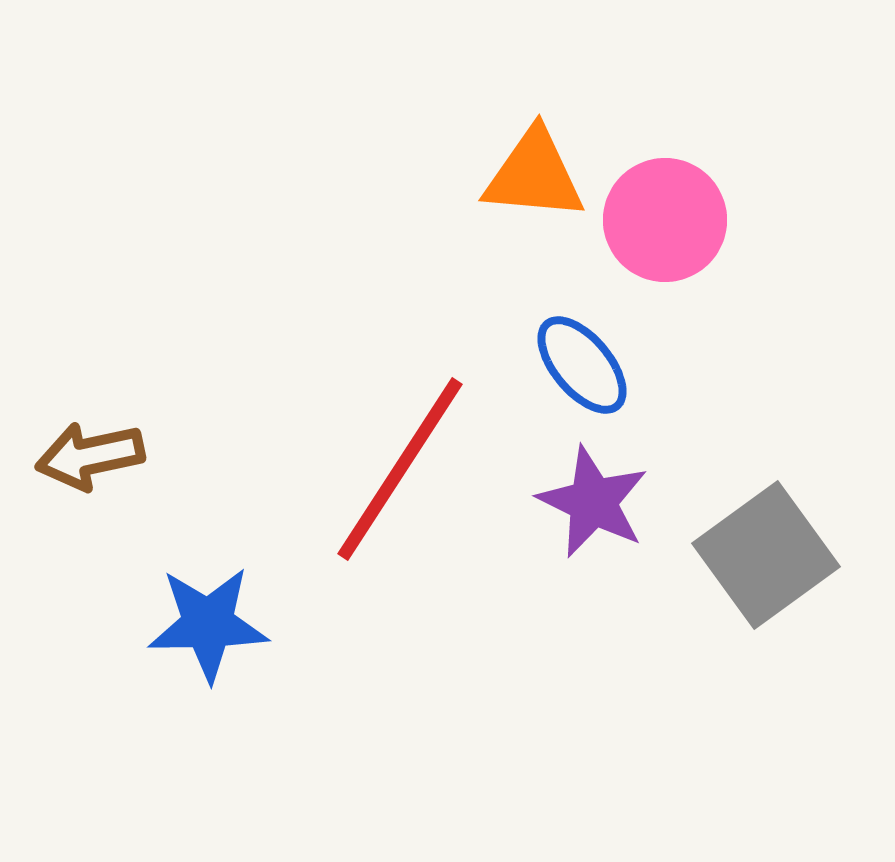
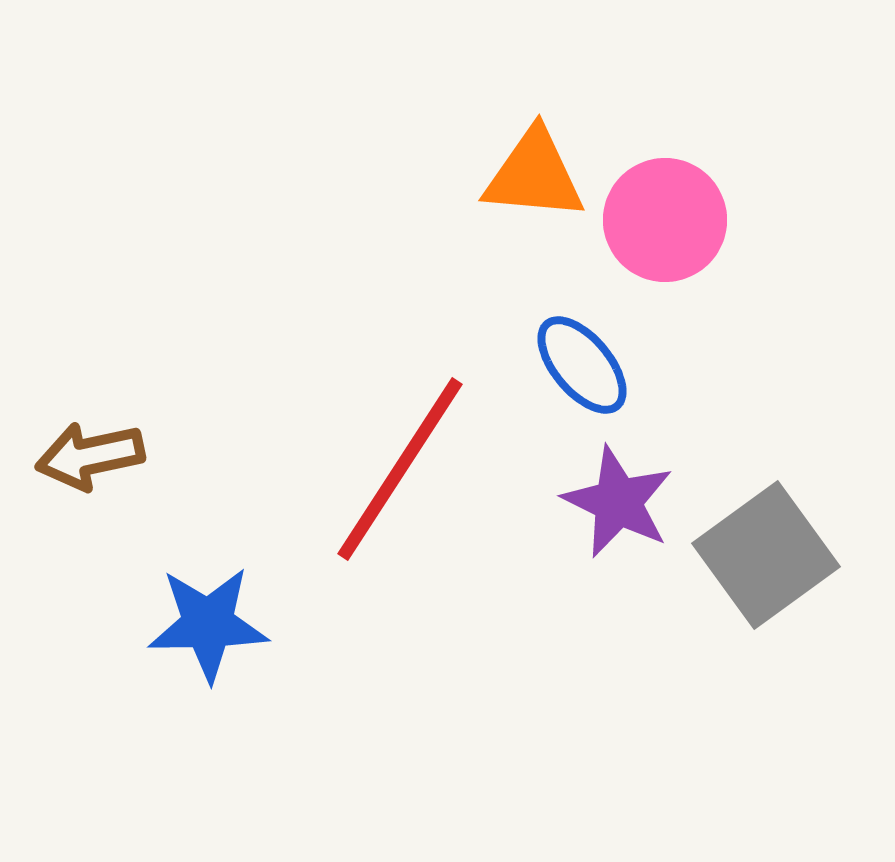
purple star: moved 25 px right
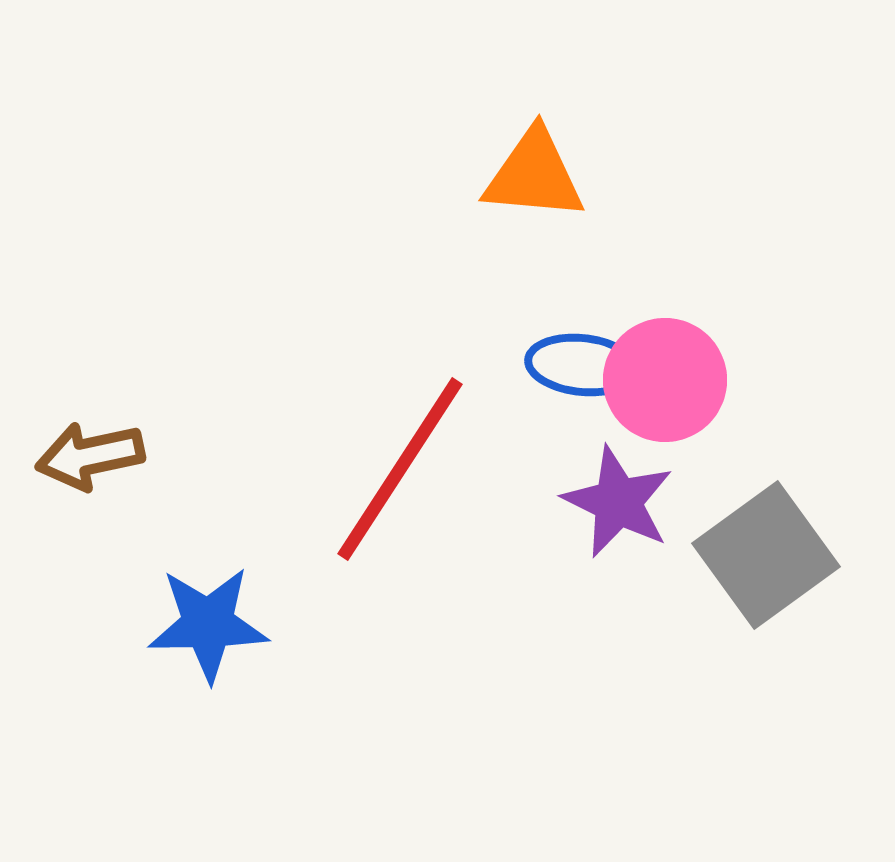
pink circle: moved 160 px down
blue ellipse: rotated 44 degrees counterclockwise
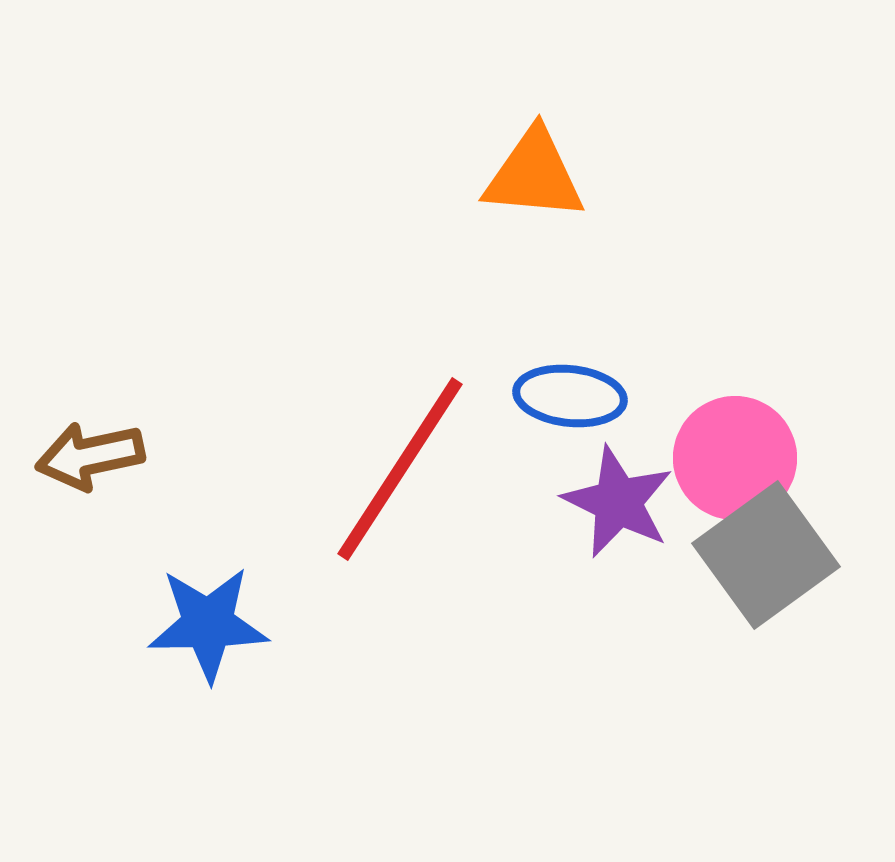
blue ellipse: moved 12 px left, 31 px down
pink circle: moved 70 px right, 78 px down
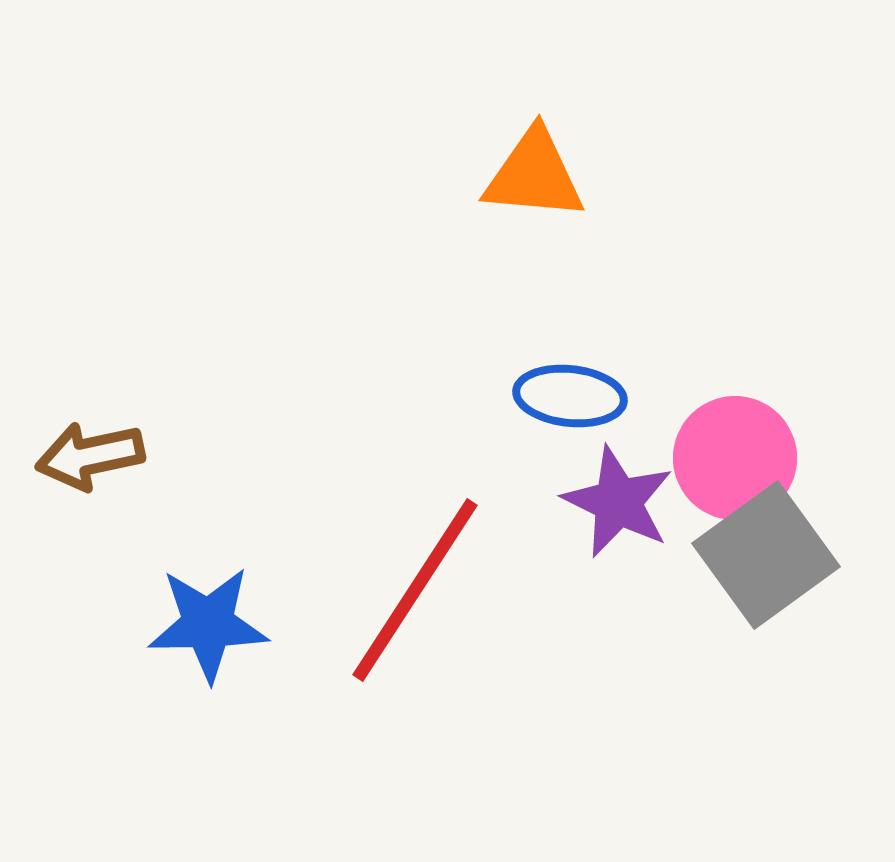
red line: moved 15 px right, 121 px down
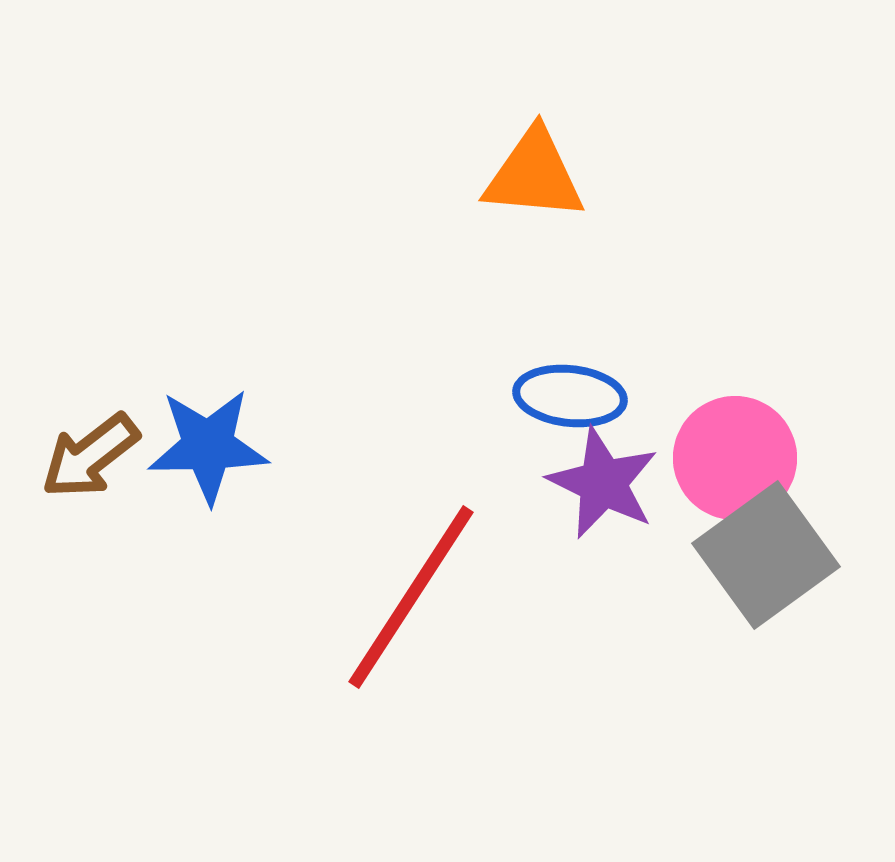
brown arrow: rotated 26 degrees counterclockwise
purple star: moved 15 px left, 19 px up
red line: moved 4 px left, 7 px down
blue star: moved 178 px up
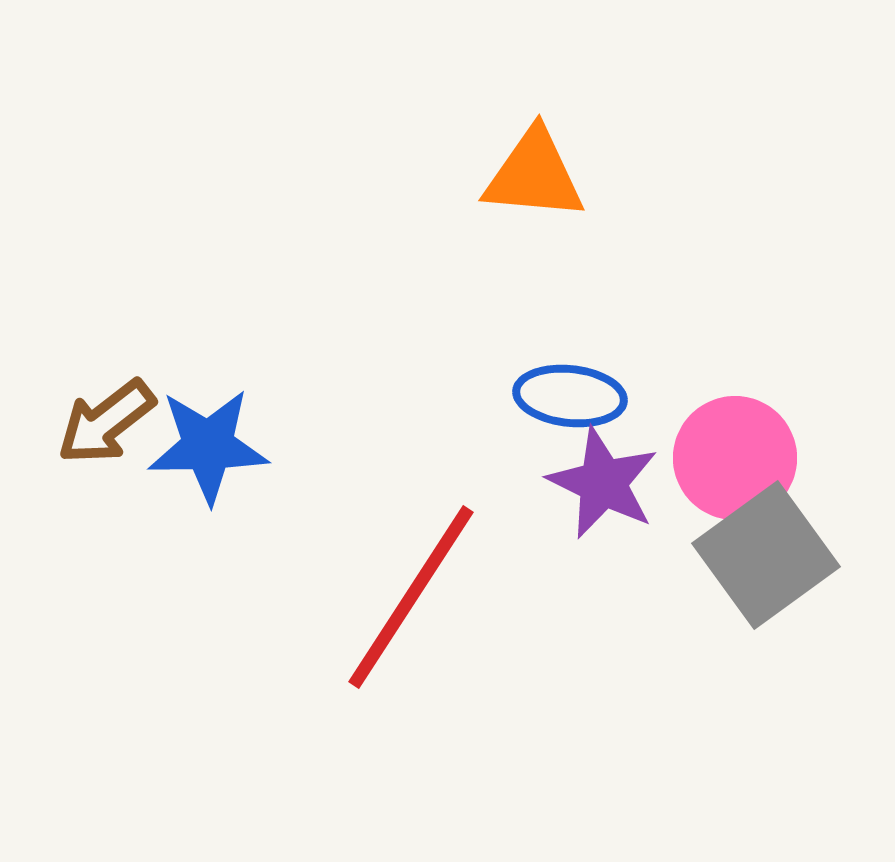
brown arrow: moved 16 px right, 34 px up
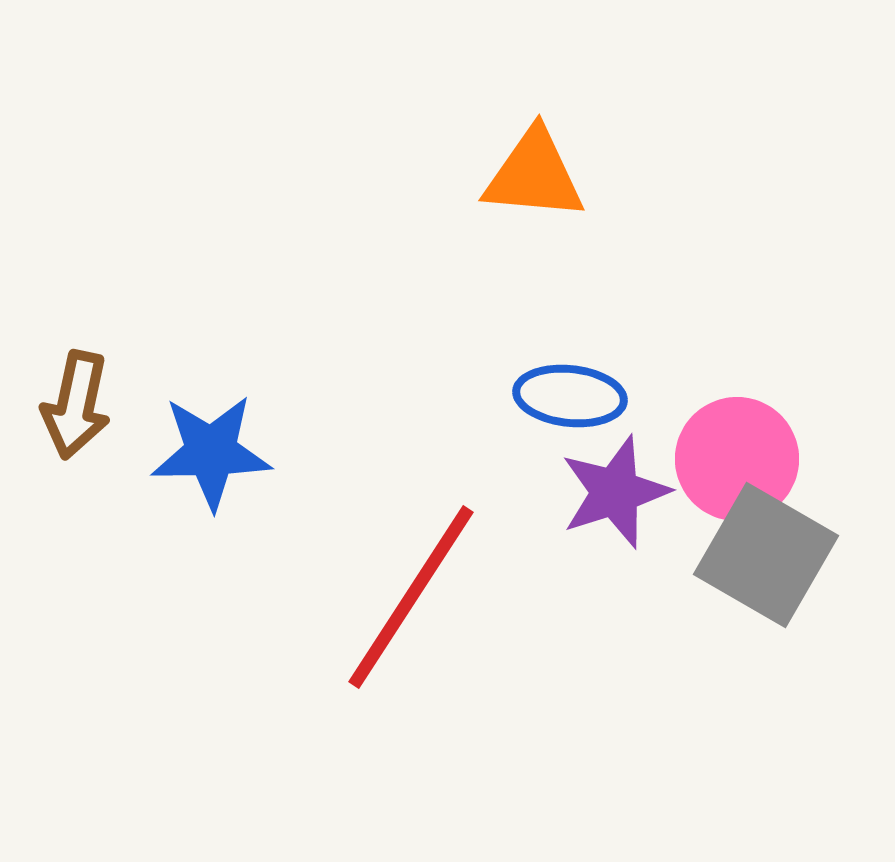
brown arrow: moved 30 px left, 17 px up; rotated 40 degrees counterclockwise
blue star: moved 3 px right, 6 px down
pink circle: moved 2 px right, 1 px down
purple star: moved 12 px right, 9 px down; rotated 28 degrees clockwise
gray square: rotated 24 degrees counterclockwise
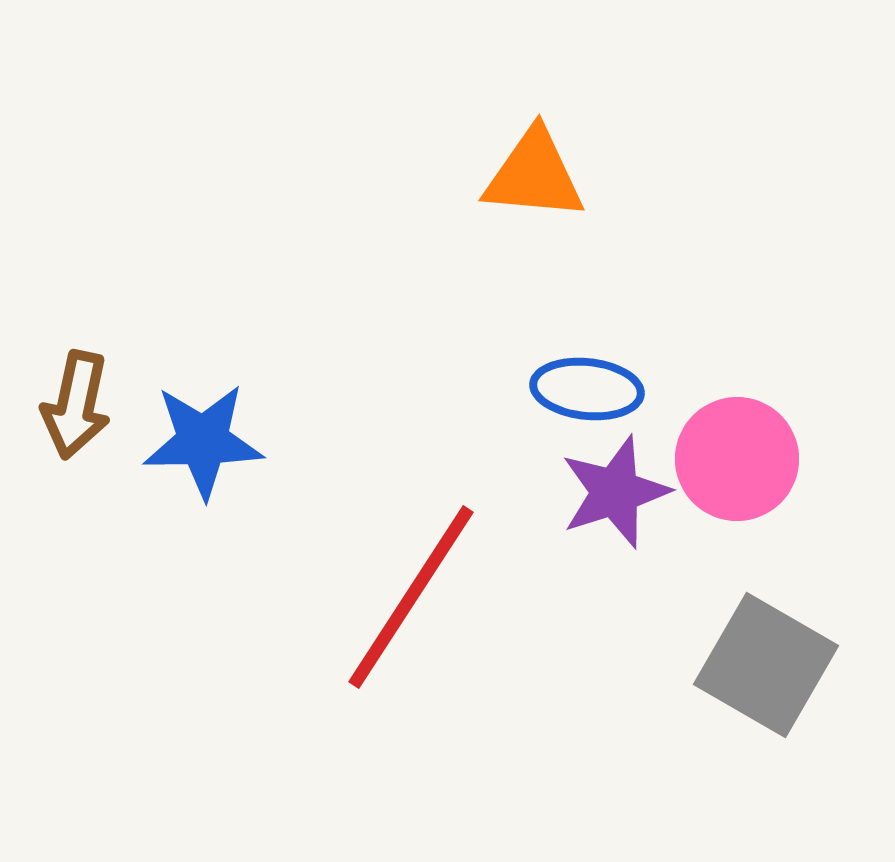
blue ellipse: moved 17 px right, 7 px up
blue star: moved 8 px left, 11 px up
gray square: moved 110 px down
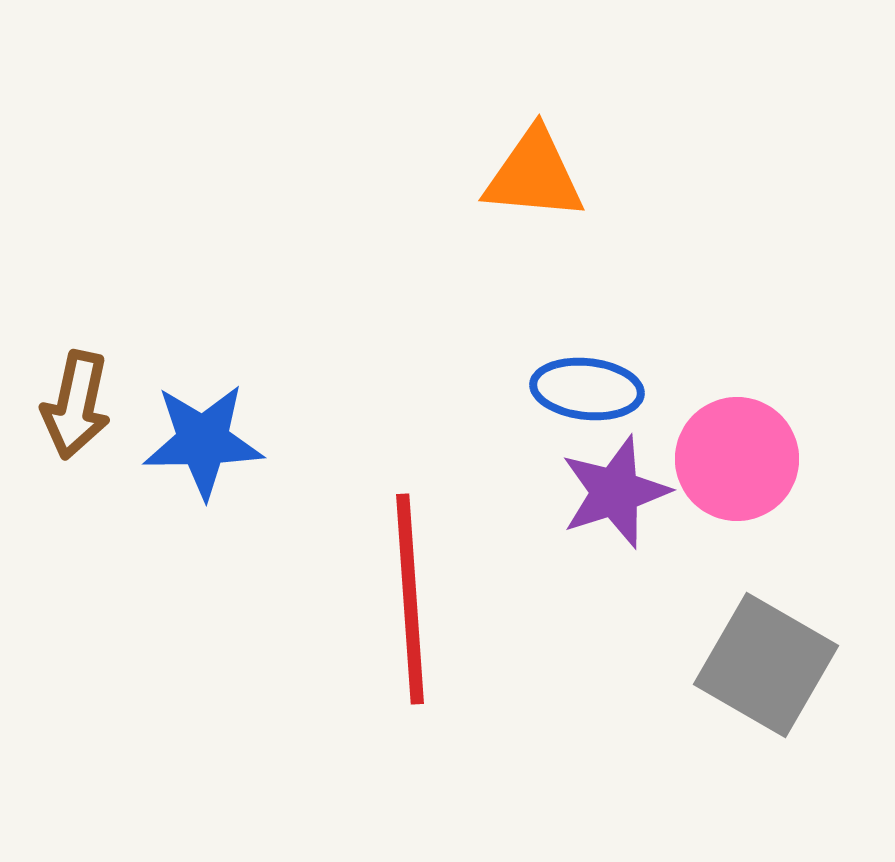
red line: moved 1 px left, 2 px down; rotated 37 degrees counterclockwise
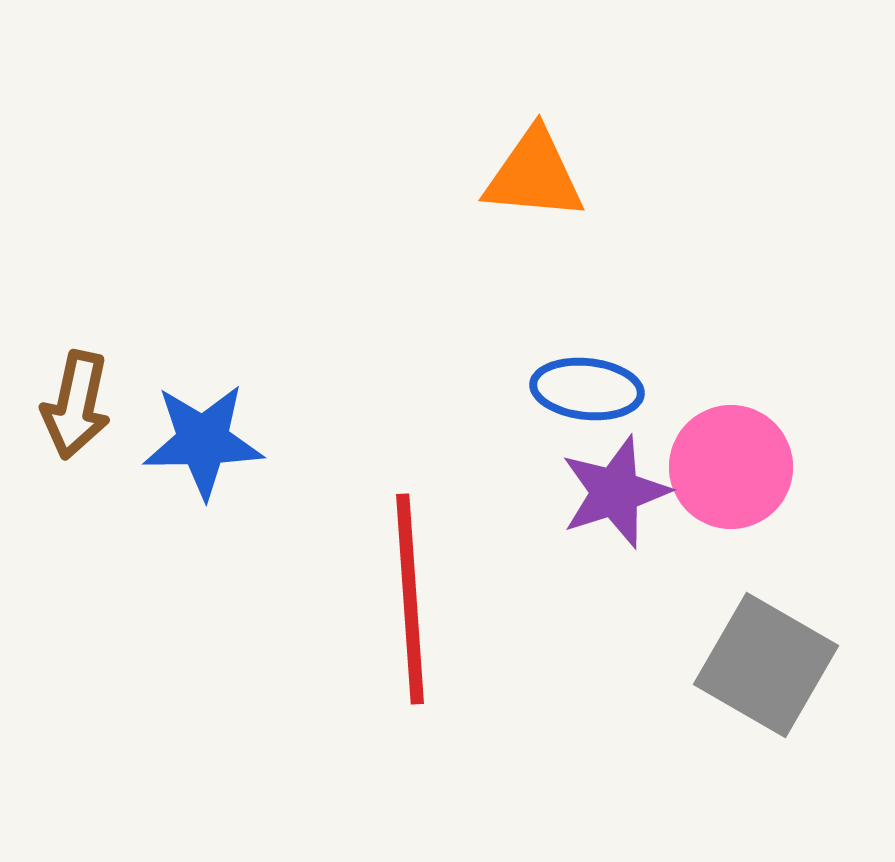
pink circle: moved 6 px left, 8 px down
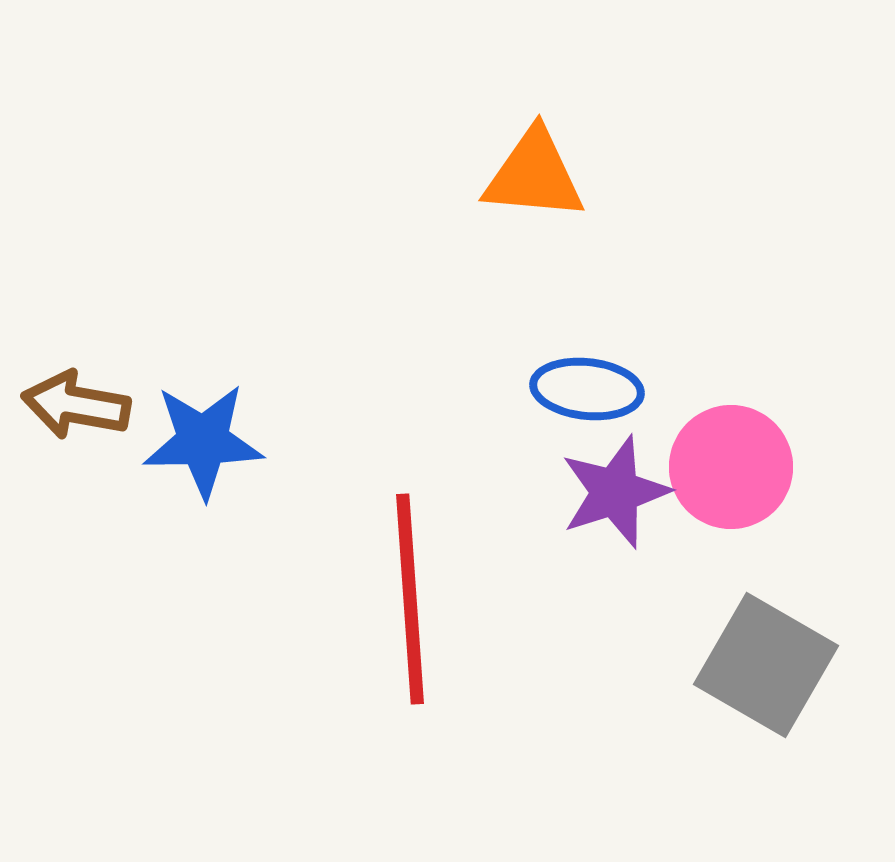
brown arrow: rotated 88 degrees clockwise
